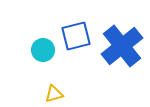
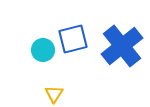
blue square: moved 3 px left, 3 px down
yellow triangle: rotated 42 degrees counterclockwise
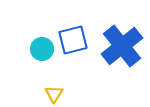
blue square: moved 1 px down
cyan circle: moved 1 px left, 1 px up
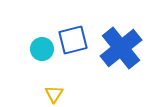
blue cross: moved 1 px left, 2 px down
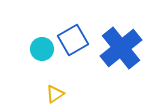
blue square: rotated 16 degrees counterclockwise
yellow triangle: moved 1 px right; rotated 24 degrees clockwise
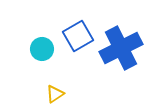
blue square: moved 5 px right, 4 px up
blue cross: rotated 12 degrees clockwise
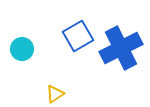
cyan circle: moved 20 px left
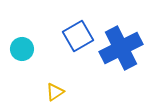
yellow triangle: moved 2 px up
